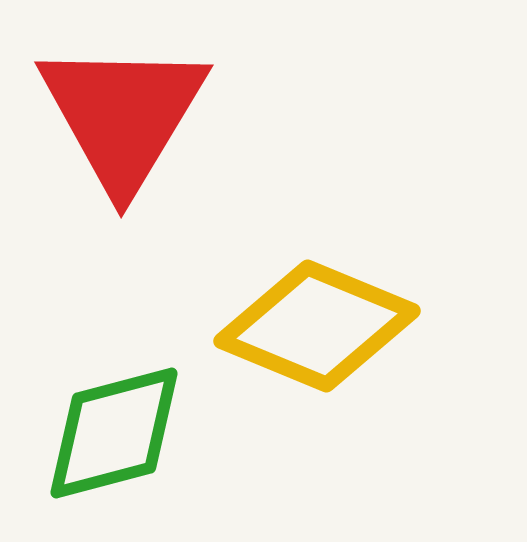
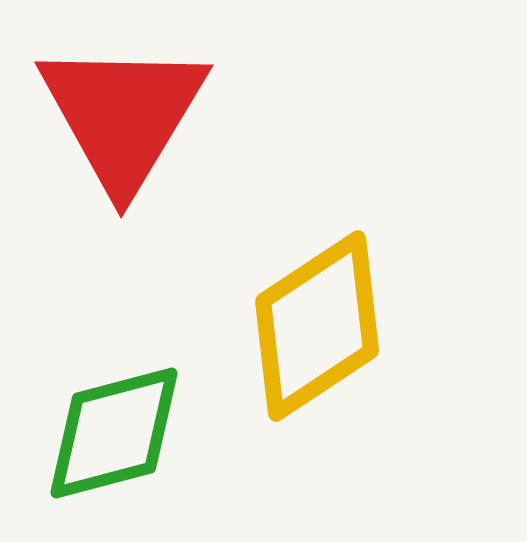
yellow diamond: rotated 56 degrees counterclockwise
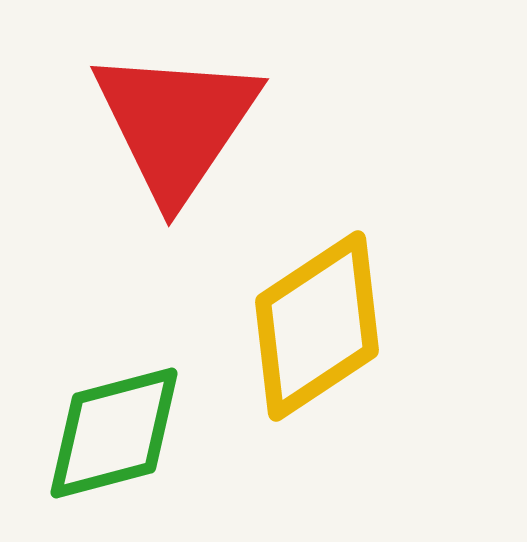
red triangle: moved 53 px right, 9 px down; rotated 3 degrees clockwise
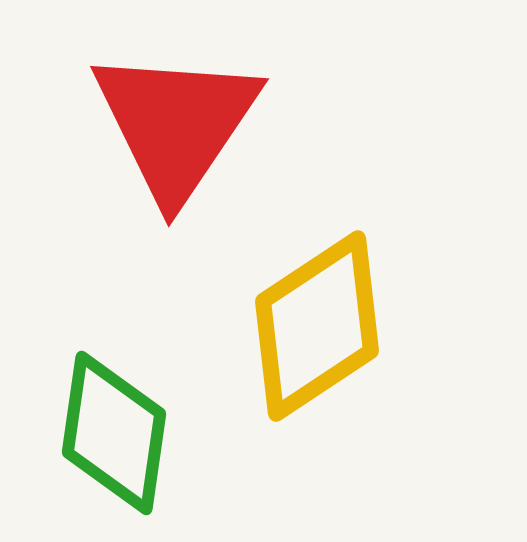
green diamond: rotated 67 degrees counterclockwise
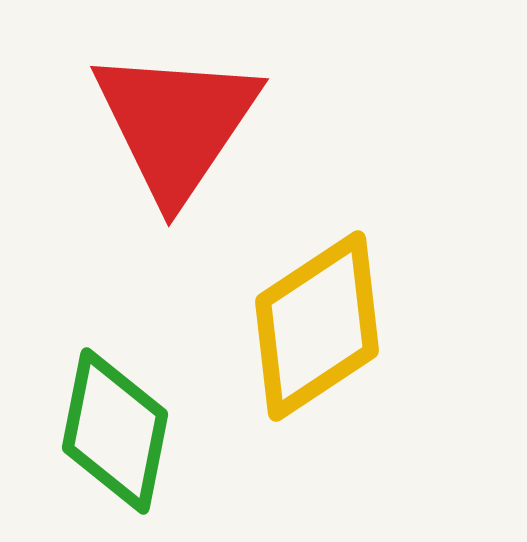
green diamond: moved 1 px right, 2 px up; rotated 3 degrees clockwise
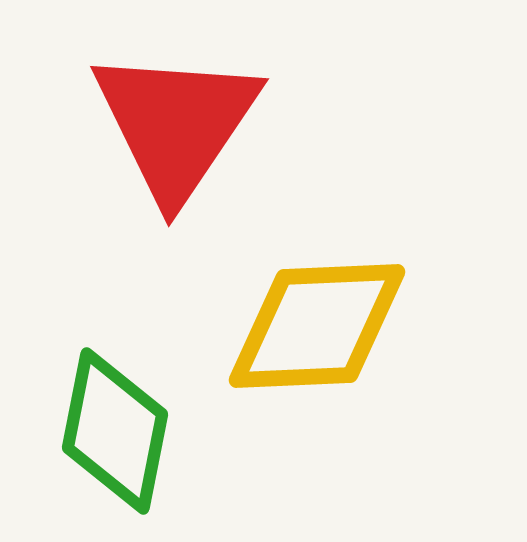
yellow diamond: rotated 31 degrees clockwise
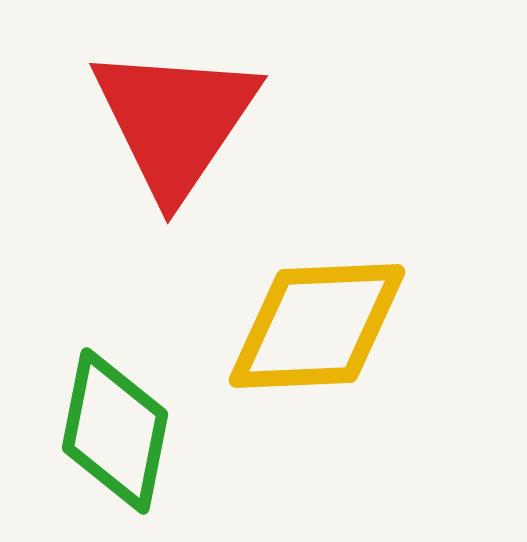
red triangle: moved 1 px left, 3 px up
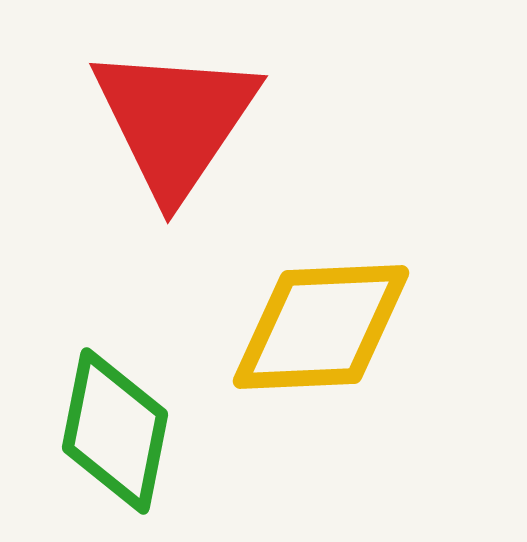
yellow diamond: moved 4 px right, 1 px down
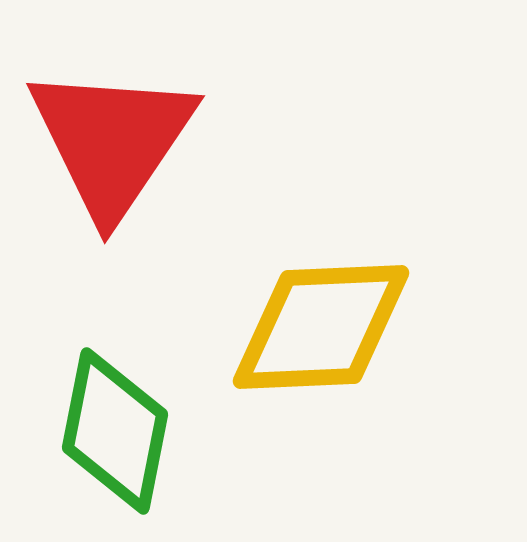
red triangle: moved 63 px left, 20 px down
